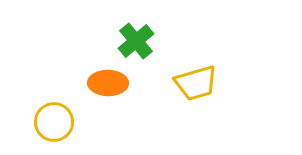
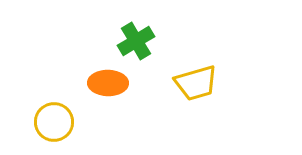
green cross: rotated 9 degrees clockwise
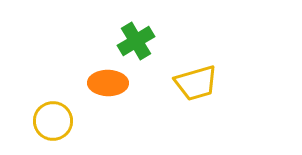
yellow circle: moved 1 px left, 1 px up
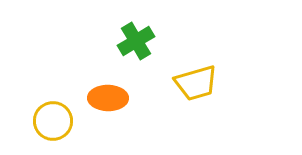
orange ellipse: moved 15 px down
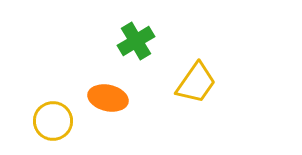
yellow trapezoid: rotated 39 degrees counterclockwise
orange ellipse: rotated 12 degrees clockwise
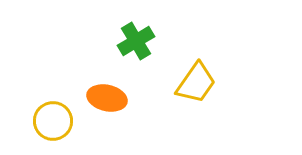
orange ellipse: moved 1 px left
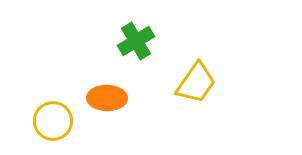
orange ellipse: rotated 12 degrees counterclockwise
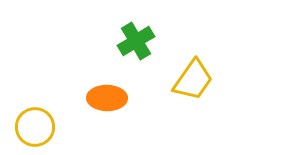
yellow trapezoid: moved 3 px left, 3 px up
yellow circle: moved 18 px left, 6 px down
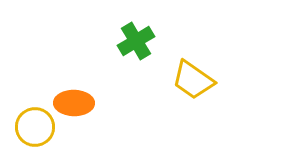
yellow trapezoid: rotated 90 degrees clockwise
orange ellipse: moved 33 px left, 5 px down
